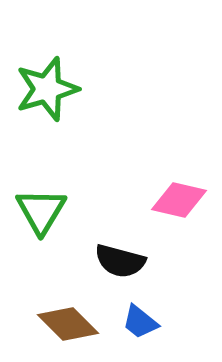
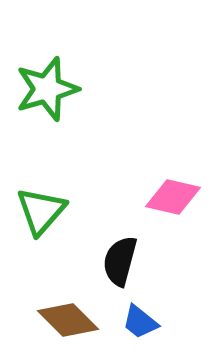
pink diamond: moved 6 px left, 3 px up
green triangle: rotated 10 degrees clockwise
black semicircle: rotated 90 degrees clockwise
brown diamond: moved 4 px up
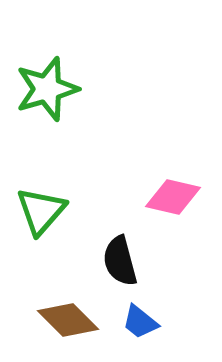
black semicircle: rotated 30 degrees counterclockwise
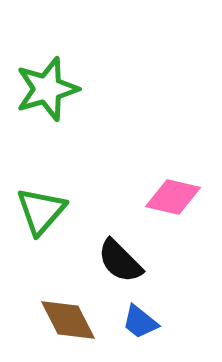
black semicircle: rotated 30 degrees counterclockwise
brown diamond: rotated 18 degrees clockwise
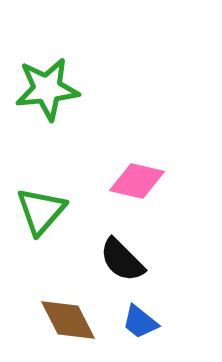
green star: rotated 10 degrees clockwise
pink diamond: moved 36 px left, 16 px up
black semicircle: moved 2 px right, 1 px up
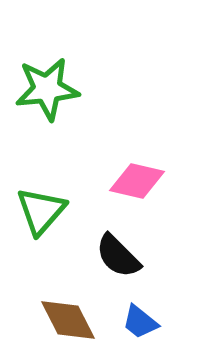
black semicircle: moved 4 px left, 4 px up
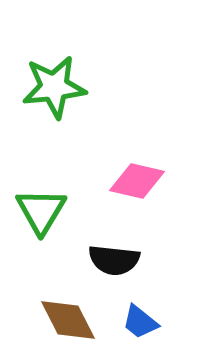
green star: moved 7 px right, 2 px up
green triangle: rotated 10 degrees counterclockwise
black semicircle: moved 4 px left, 4 px down; rotated 39 degrees counterclockwise
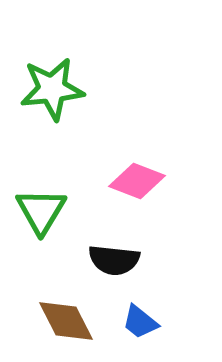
green star: moved 2 px left, 2 px down
pink diamond: rotated 8 degrees clockwise
brown diamond: moved 2 px left, 1 px down
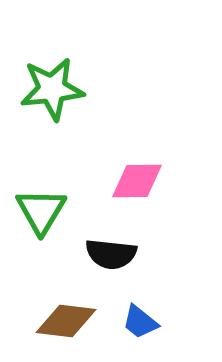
pink diamond: rotated 22 degrees counterclockwise
black semicircle: moved 3 px left, 6 px up
brown diamond: rotated 56 degrees counterclockwise
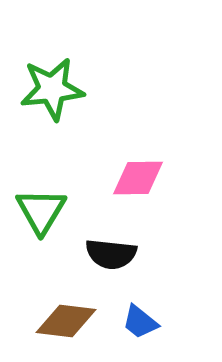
pink diamond: moved 1 px right, 3 px up
